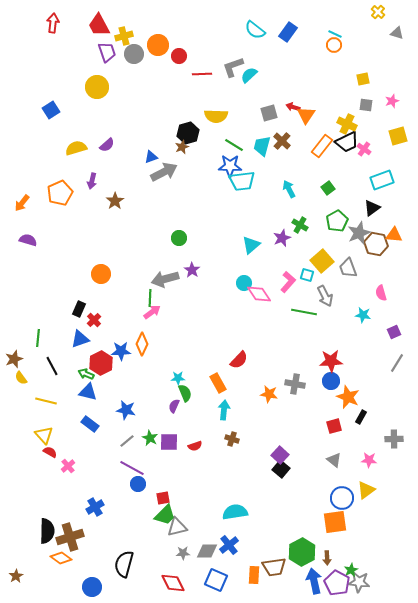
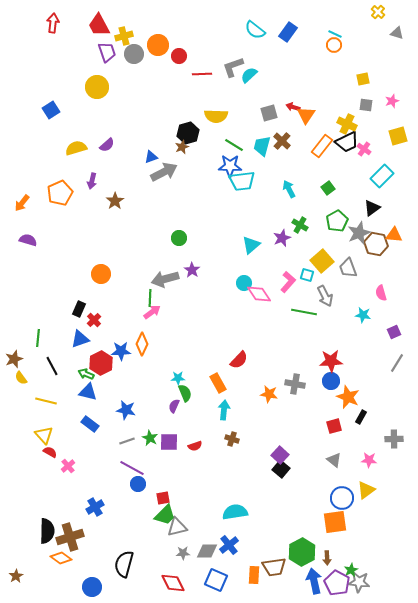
cyan rectangle at (382, 180): moved 4 px up; rotated 25 degrees counterclockwise
gray line at (127, 441): rotated 21 degrees clockwise
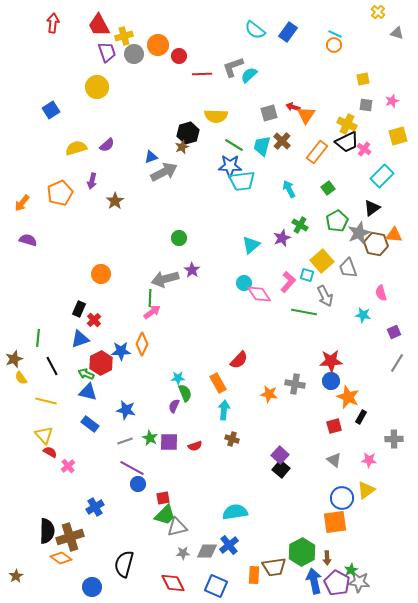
orange rectangle at (322, 146): moved 5 px left, 6 px down
gray line at (127, 441): moved 2 px left
blue square at (216, 580): moved 6 px down
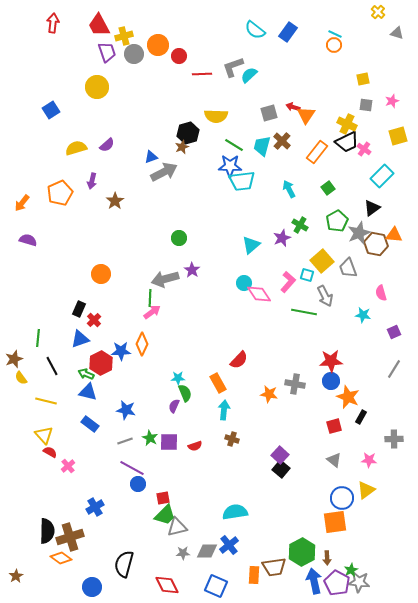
gray line at (397, 363): moved 3 px left, 6 px down
red diamond at (173, 583): moved 6 px left, 2 px down
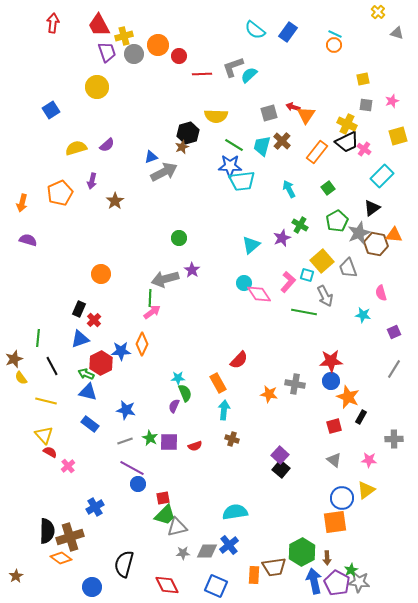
orange arrow at (22, 203): rotated 24 degrees counterclockwise
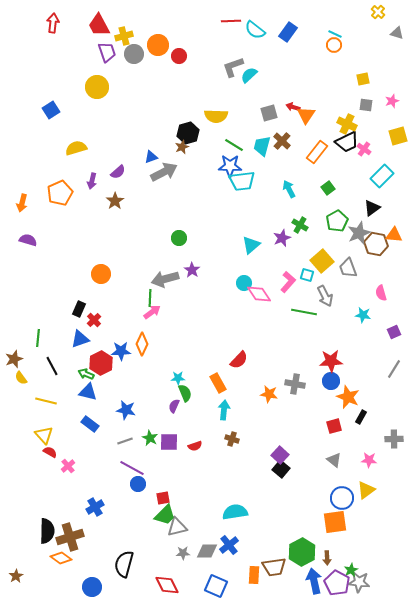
red line at (202, 74): moved 29 px right, 53 px up
purple semicircle at (107, 145): moved 11 px right, 27 px down
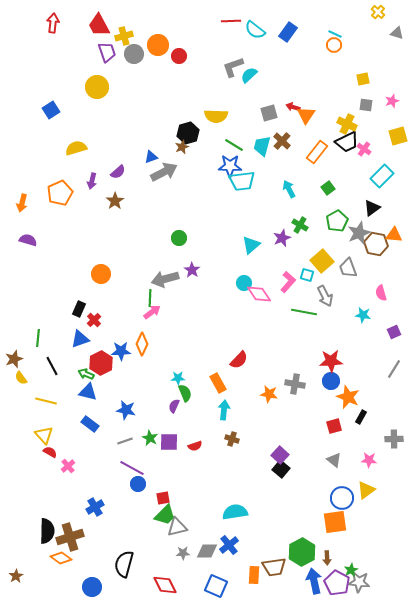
red diamond at (167, 585): moved 2 px left
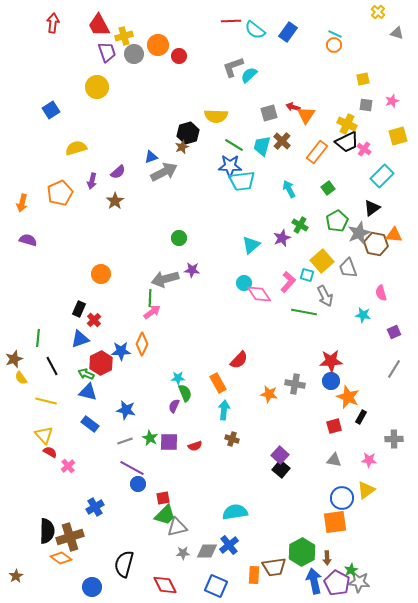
purple star at (192, 270): rotated 28 degrees counterclockwise
gray triangle at (334, 460): rotated 28 degrees counterclockwise
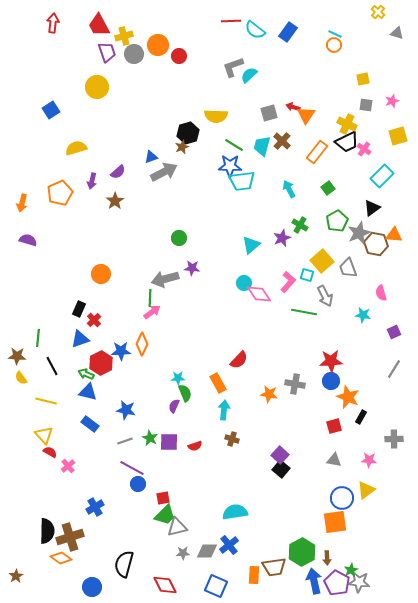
purple star at (192, 270): moved 2 px up
brown star at (14, 359): moved 3 px right, 3 px up; rotated 24 degrees clockwise
